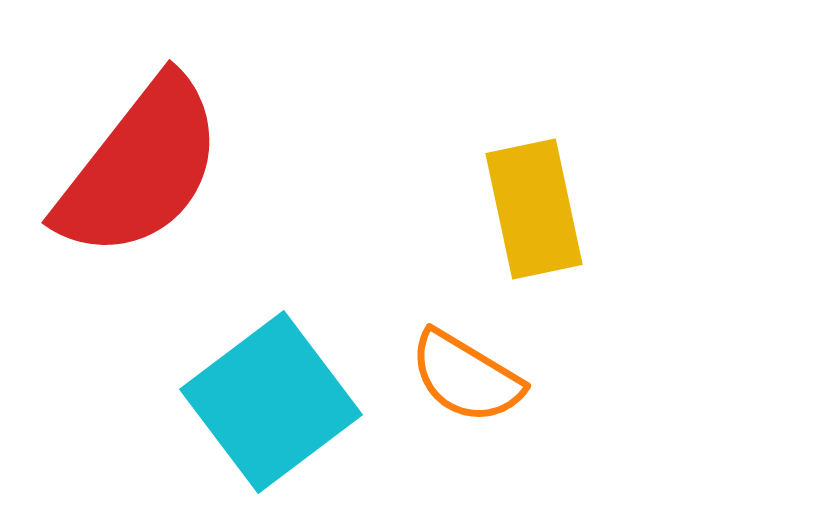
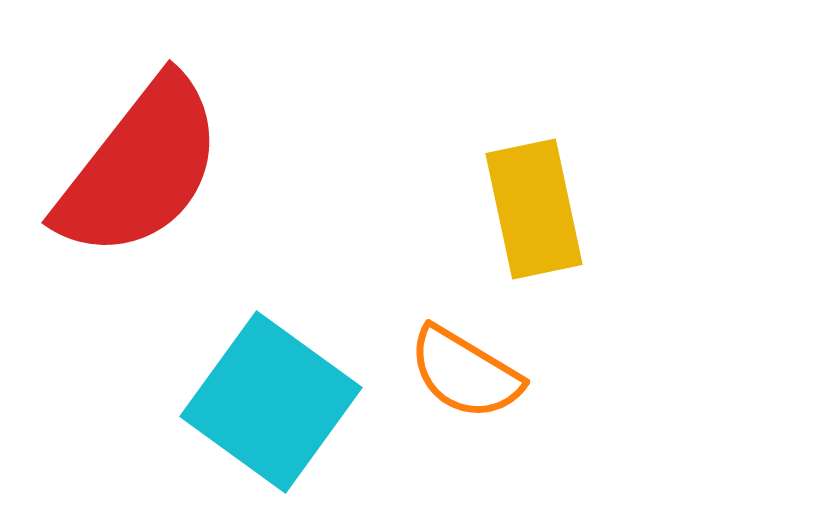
orange semicircle: moved 1 px left, 4 px up
cyan square: rotated 17 degrees counterclockwise
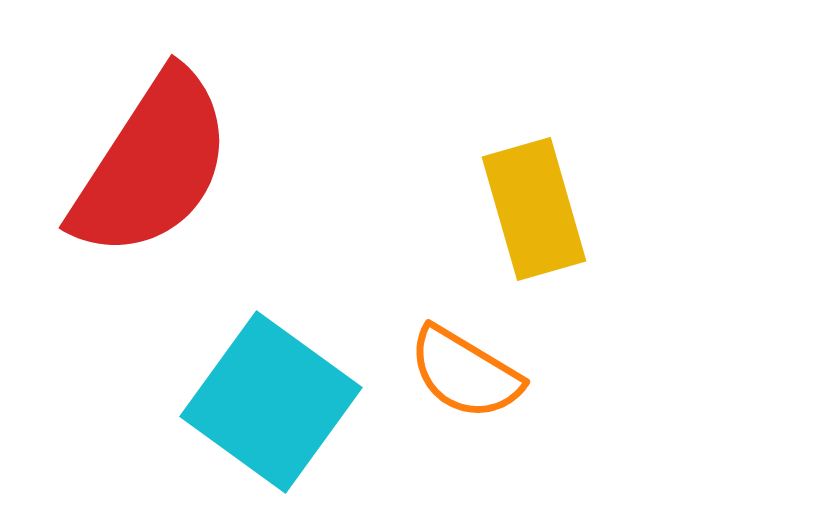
red semicircle: moved 12 px right, 3 px up; rotated 5 degrees counterclockwise
yellow rectangle: rotated 4 degrees counterclockwise
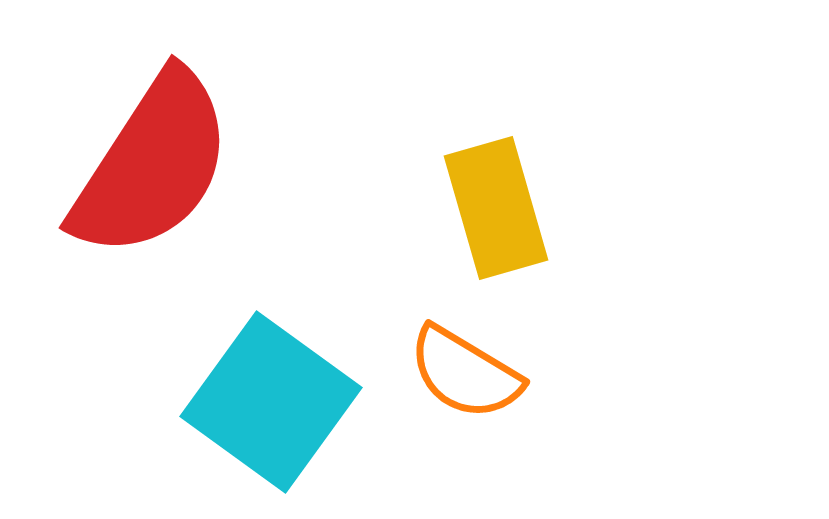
yellow rectangle: moved 38 px left, 1 px up
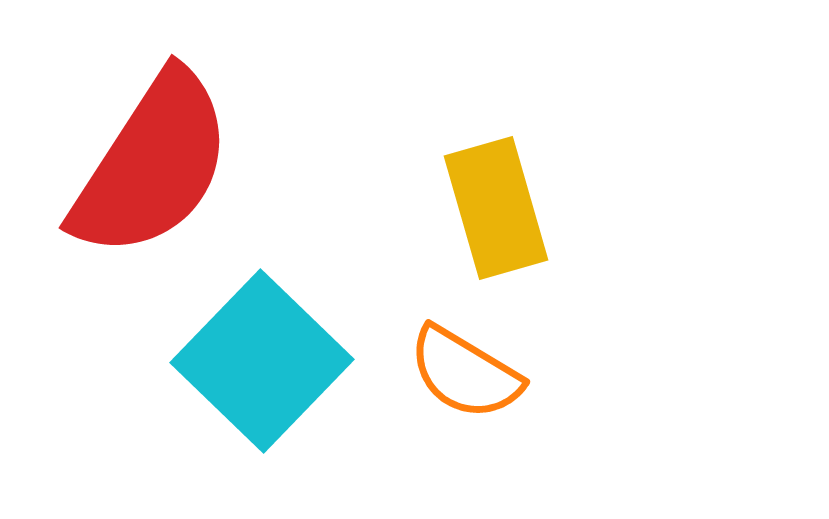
cyan square: moved 9 px left, 41 px up; rotated 8 degrees clockwise
